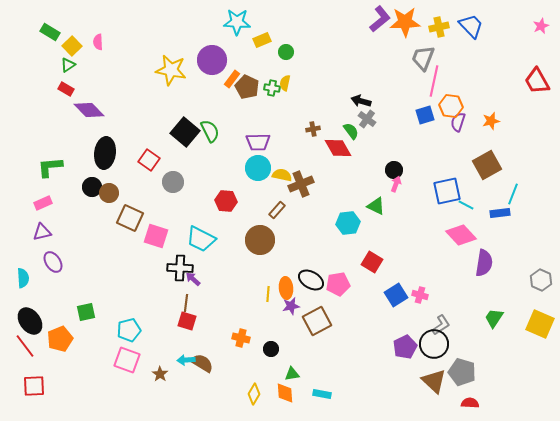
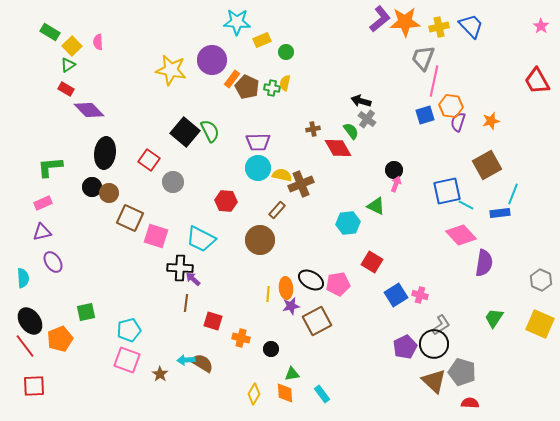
pink star at (541, 26): rotated 14 degrees counterclockwise
red square at (187, 321): moved 26 px right
cyan rectangle at (322, 394): rotated 42 degrees clockwise
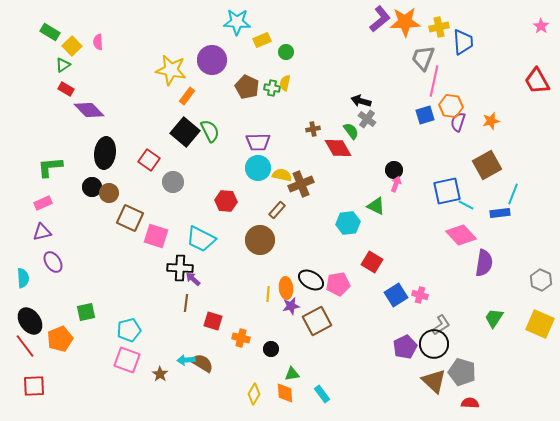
blue trapezoid at (471, 26): moved 8 px left, 16 px down; rotated 40 degrees clockwise
green triangle at (68, 65): moved 5 px left
orange rectangle at (232, 79): moved 45 px left, 17 px down
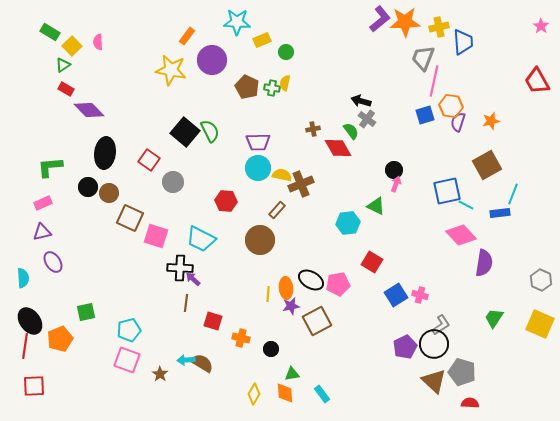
orange rectangle at (187, 96): moved 60 px up
black circle at (92, 187): moved 4 px left
red line at (25, 346): rotated 45 degrees clockwise
